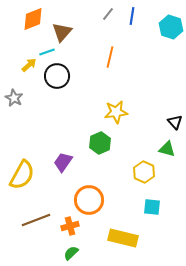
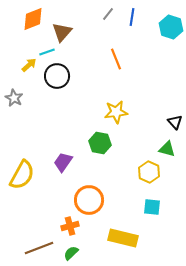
blue line: moved 1 px down
orange line: moved 6 px right, 2 px down; rotated 35 degrees counterclockwise
green hexagon: rotated 25 degrees counterclockwise
yellow hexagon: moved 5 px right
brown line: moved 3 px right, 28 px down
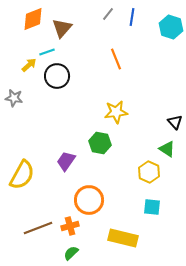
brown triangle: moved 4 px up
gray star: rotated 18 degrees counterclockwise
green triangle: rotated 18 degrees clockwise
purple trapezoid: moved 3 px right, 1 px up
brown line: moved 1 px left, 20 px up
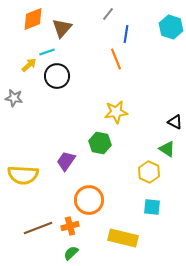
blue line: moved 6 px left, 17 px down
black triangle: rotated 21 degrees counterclockwise
yellow semicircle: moved 1 px right; rotated 64 degrees clockwise
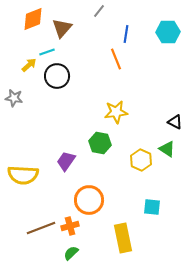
gray line: moved 9 px left, 3 px up
cyan hexagon: moved 3 px left, 5 px down; rotated 20 degrees counterclockwise
yellow hexagon: moved 8 px left, 12 px up
brown line: moved 3 px right
yellow rectangle: rotated 64 degrees clockwise
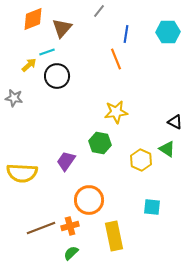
yellow semicircle: moved 1 px left, 2 px up
yellow rectangle: moved 9 px left, 2 px up
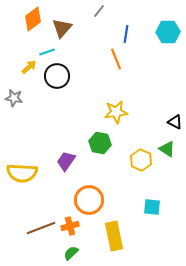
orange diamond: rotated 15 degrees counterclockwise
yellow arrow: moved 2 px down
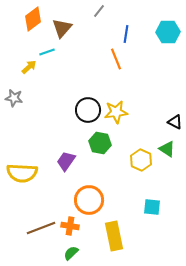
black circle: moved 31 px right, 34 px down
orange cross: rotated 24 degrees clockwise
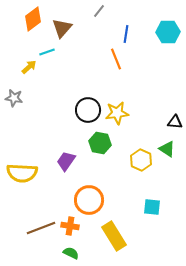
yellow star: moved 1 px right, 1 px down
black triangle: rotated 21 degrees counterclockwise
yellow rectangle: rotated 20 degrees counterclockwise
green semicircle: rotated 70 degrees clockwise
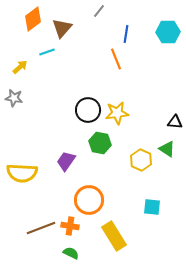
yellow arrow: moved 9 px left
